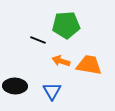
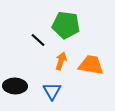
green pentagon: rotated 12 degrees clockwise
black line: rotated 21 degrees clockwise
orange arrow: rotated 90 degrees clockwise
orange trapezoid: moved 2 px right
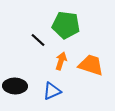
orange trapezoid: rotated 8 degrees clockwise
blue triangle: rotated 36 degrees clockwise
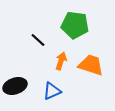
green pentagon: moved 9 px right
black ellipse: rotated 20 degrees counterclockwise
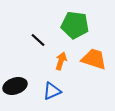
orange trapezoid: moved 3 px right, 6 px up
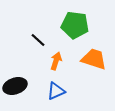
orange arrow: moved 5 px left
blue triangle: moved 4 px right
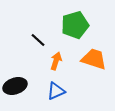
green pentagon: rotated 24 degrees counterclockwise
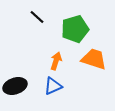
green pentagon: moved 4 px down
black line: moved 1 px left, 23 px up
blue triangle: moved 3 px left, 5 px up
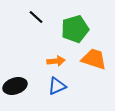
black line: moved 1 px left
orange arrow: rotated 66 degrees clockwise
blue triangle: moved 4 px right
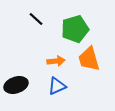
black line: moved 2 px down
orange trapezoid: moved 5 px left; rotated 124 degrees counterclockwise
black ellipse: moved 1 px right, 1 px up
